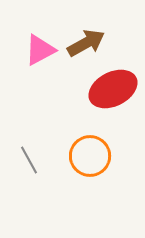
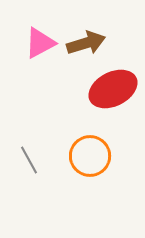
brown arrow: rotated 12 degrees clockwise
pink triangle: moved 7 px up
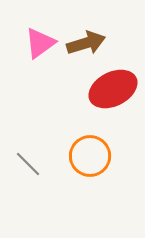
pink triangle: rotated 8 degrees counterclockwise
gray line: moved 1 px left, 4 px down; rotated 16 degrees counterclockwise
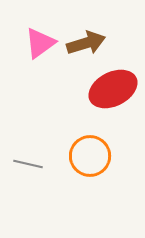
gray line: rotated 32 degrees counterclockwise
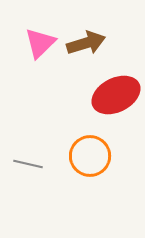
pink triangle: rotated 8 degrees counterclockwise
red ellipse: moved 3 px right, 6 px down
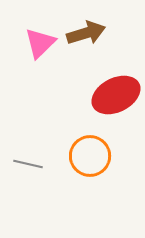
brown arrow: moved 10 px up
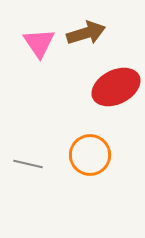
pink triangle: moved 1 px left; rotated 20 degrees counterclockwise
red ellipse: moved 8 px up
orange circle: moved 1 px up
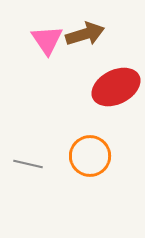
brown arrow: moved 1 px left, 1 px down
pink triangle: moved 8 px right, 3 px up
orange circle: moved 1 px down
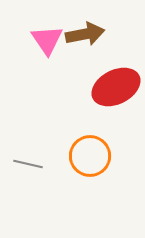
brown arrow: rotated 6 degrees clockwise
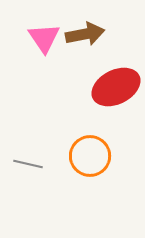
pink triangle: moved 3 px left, 2 px up
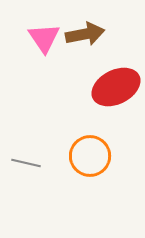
gray line: moved 2 px left, 1 px up
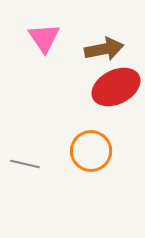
brown arrow: moved 19 px right, 15 px down
orange circle: moved 1 px right, 5 px up
gray line: moved 1 px left, 1 px down
